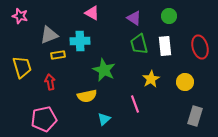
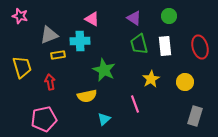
pink triangle: moved 6 px down
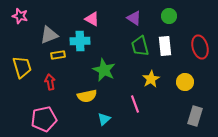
green trapezoid: moved 1 px right, 2 px down
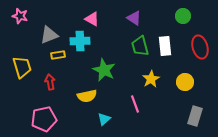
green circle: moved 14 px right
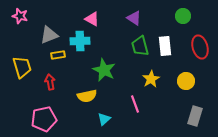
yellow circle: moved 1 px right, 1 px up
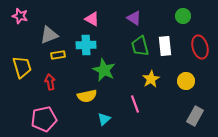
cyan cross: moved 6 px right, 4 px down
gray rectangle: rotated 12 degrees clockwise
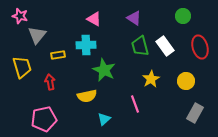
pink triangle: moved 2 px right
gray triangle: moved 12 px left; rotated 30 degrees counterclockwise
white rectangle: rotated 30 degrees counterclockwise
gray rectangle: moved 3 px up
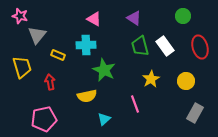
yellow rectangle: rotated 32 degrees clockwise
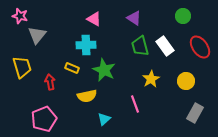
red ellipse: rotated 20 degrees counterclockwise
yellow rectangle: moved 14 px right, 13 px down
pink pentagon: rotated 10 degrees counterclockwise
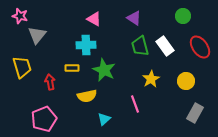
yellow rectangle: rotated 24 degrees counterclockwise
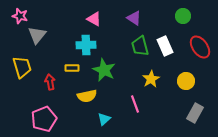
white rectangle: rotated 12 degrees clockwise
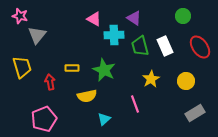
cyan cross: moved 28 px right, 10 px up
gray rectangle: rotated 30 degrees clockwise
